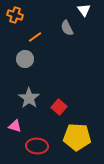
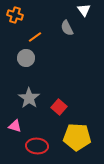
gray circle: moved 1 px right, 1 px up
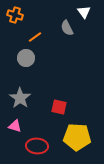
white triangle: moved 2 px down
gray star: moved 9 px left
red square: rotated 28 degrees counterclockwise
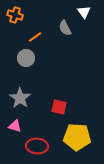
gray semicircle: moved 2 px left
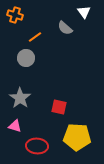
gray semicircle: rotated 21 degrees counterclockwise
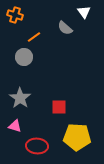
orange line: moved 1 px left
gray circle: moved 2 px left, 1 px up
red square: rotated 14 degrees counterclockwise
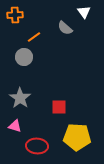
orange cross: rotated 21 degrees counterclockwise
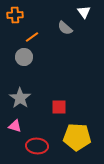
orange line: moved 2 px left
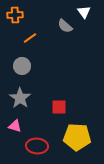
gray semicircle: moved 2 px up
orange line: moved 2 px left, 1 px down
gray circle: moved 2 px left, 9 px down
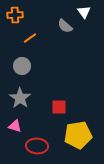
yellow pentagon: moved 1 px right, 2 px up; rotated 12 degrees counterclockwise
